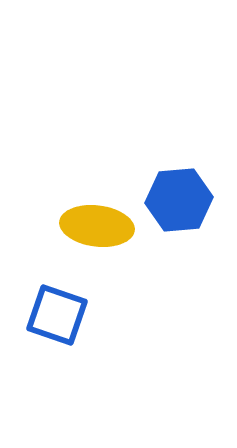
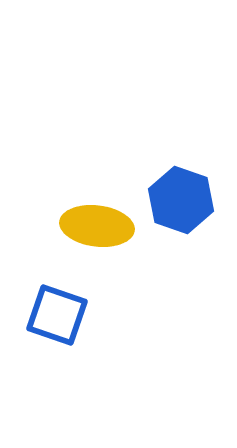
blue hexagon: moved 2 px right; rotated 24 degrees clockwise
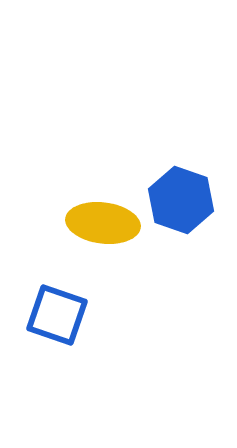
yellow ellipse: moved 6 px right, 3 px up
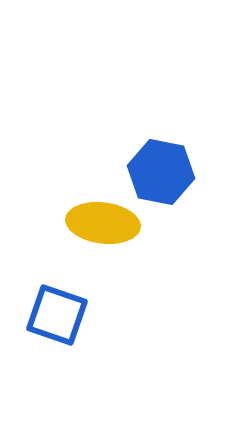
blue hexagon: moved 20 px left, 28 px up; rotated 8 degrees counterclockwise
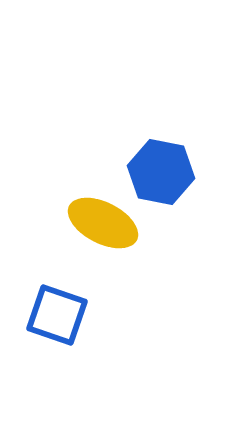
yellow ellipse: rotated 20 degrees clockwise
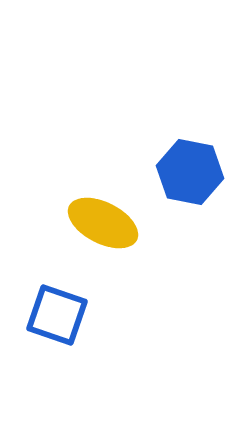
blue hexagon: moved 29 px right
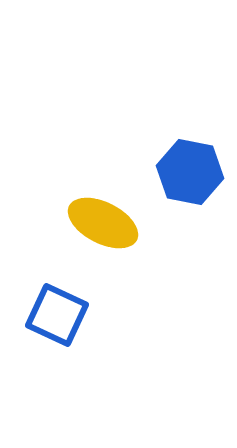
blue square: rotated 6 degrees clockwise
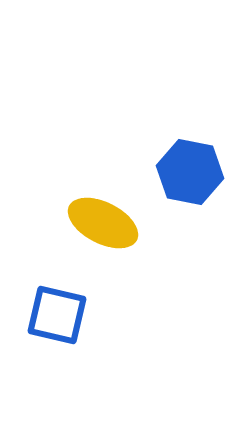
blue square: rotated 12 degrees counterclockwise
